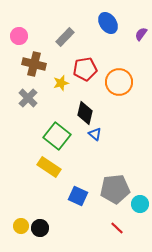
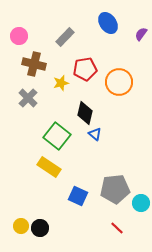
cyan circle: moved 1 px right, 1 px up
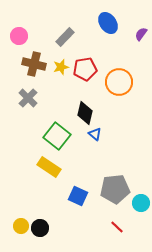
yellow star: moved 16 px up
red line: moved 1 px up
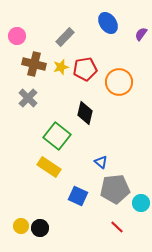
pink circle: moved 2 px left
blue triangle: moved 6 px right, 28 px down
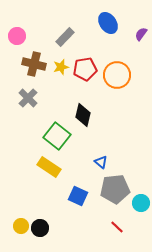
orange circle: moved 2 px left, 7 px up
black diamond: moved 2 px left, 2 px down
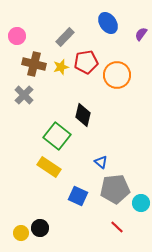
red pentagon: moved 1 px right, 7 px up
gray cross: moved 4 px left, 3 px up
yellow circle: moved 7 px down
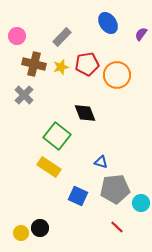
gray rectangle: moved 3 px left
red pentagon: moved 1 px right, 2 px down
black diamond: moved 2 px right, 2 px up; rotated 35 degrees counterclockwise
blue triangle: rotated 24 degrees counterclockwise
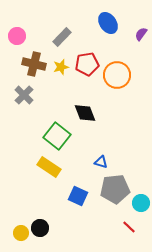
red line: moved 12 px right
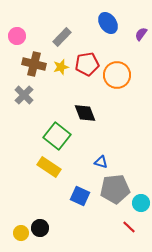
blue square: moved 2 px right
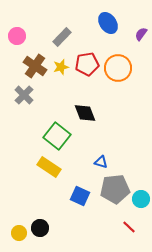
brown cross: moved 1 px right, 2 px down; rotated 20 degrees clockwise
orange circle: moved 1 px right, 7 px up
cyan circle: moved 4 px up
yellow circle: moved 2 px left
